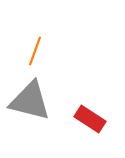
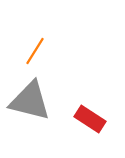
orange line: rotated 12 degrees clockwise
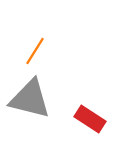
gray triangle: moved 2 px up
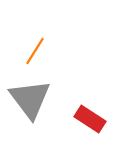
gray triangle: rotated 39 degrees clockwise
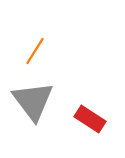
gray triangle: moved 3 px right, 2 px down
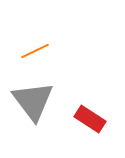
orange line: rotated 32 degrees clockwise
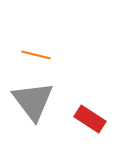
orange line: moved 1 px right, 4 px down; rotated 40 degrees clockwise
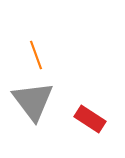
orange line: rotated 56 degrees clockwise
